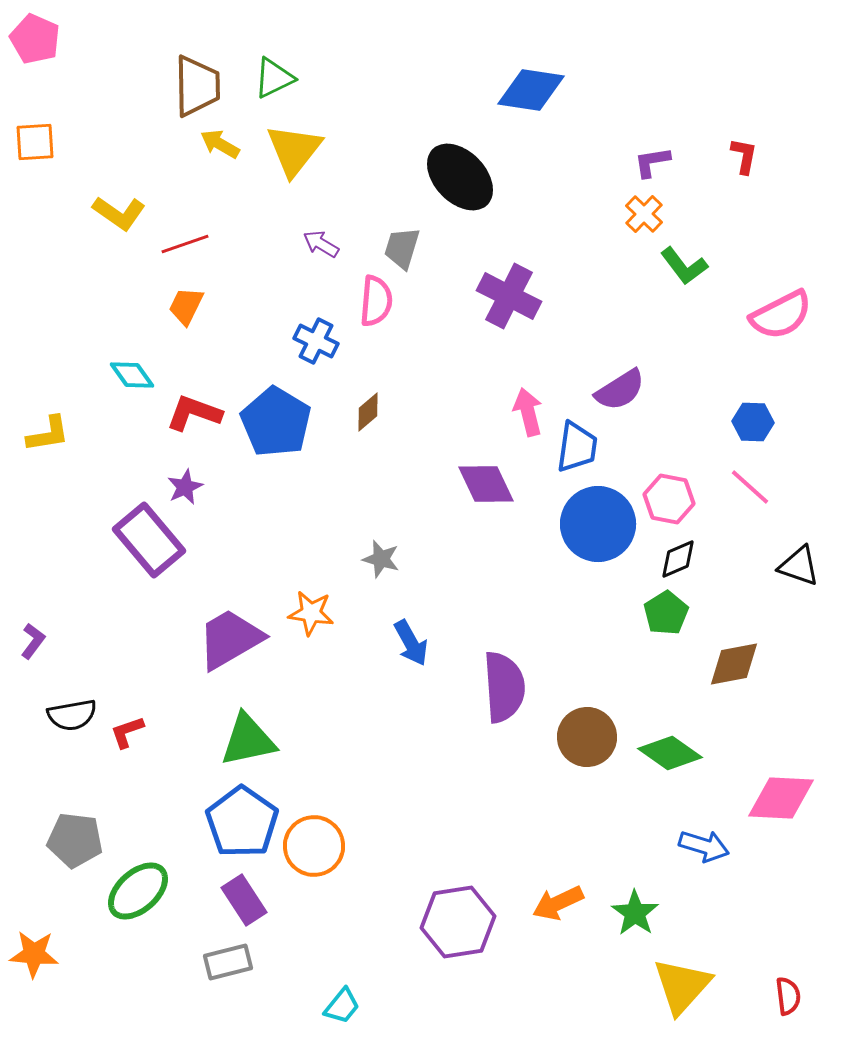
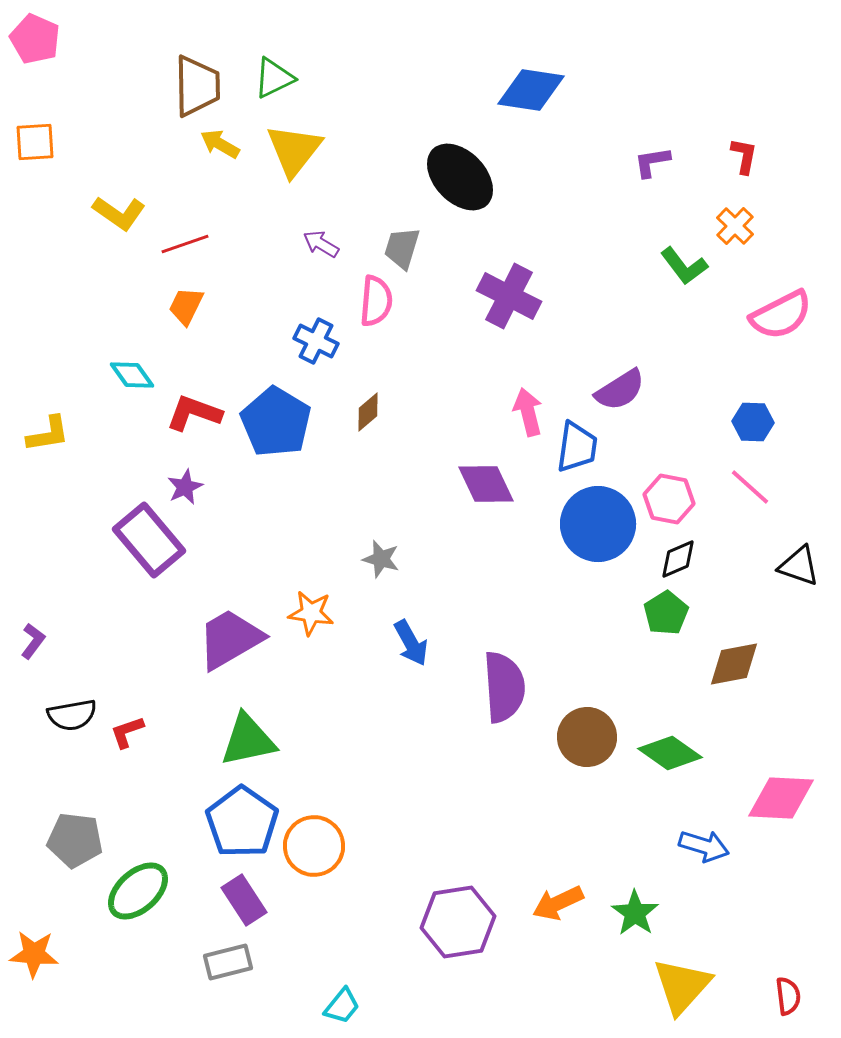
orange cross at (644, 214): moved 91 px right, 12 px down
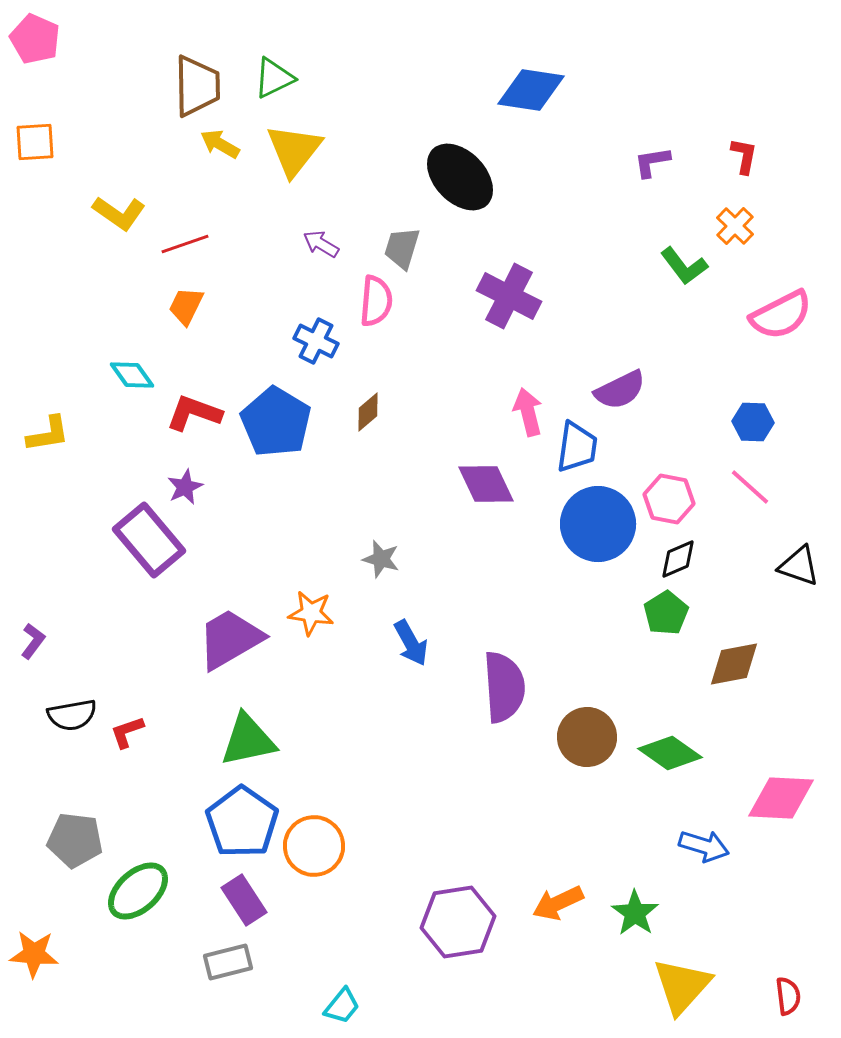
purple semicircle at (620, 390): rotated 6 degrees clockwise
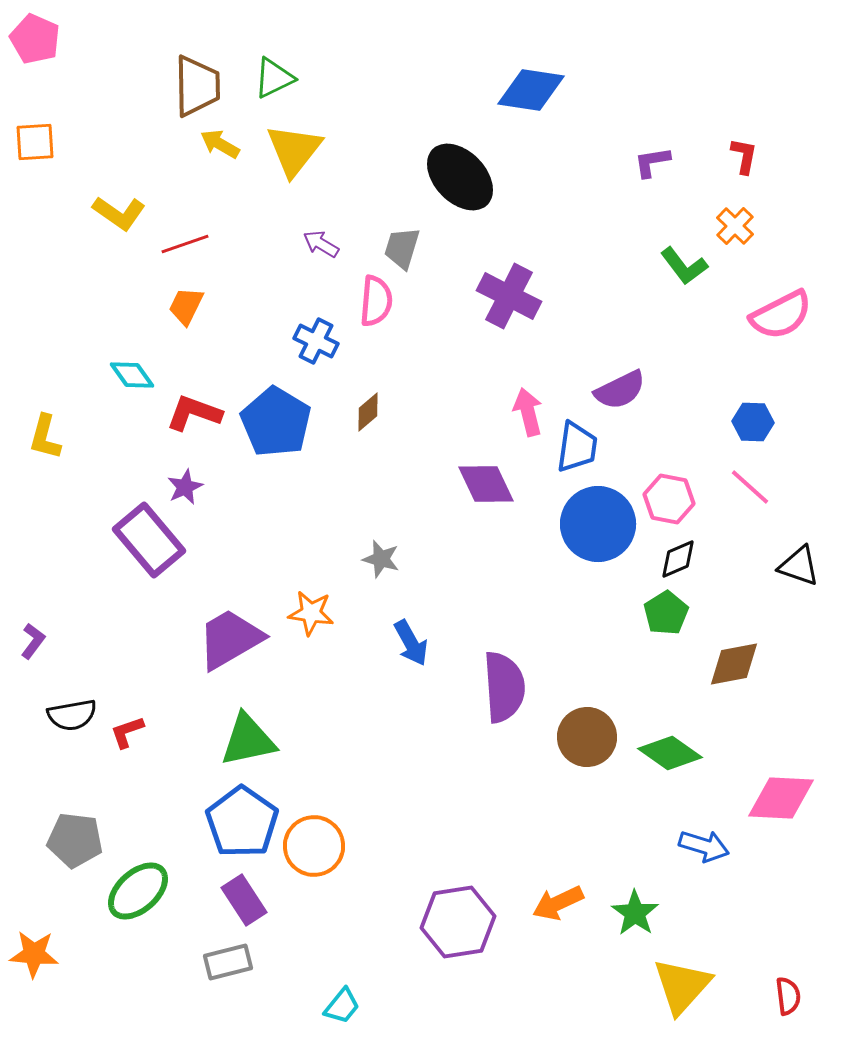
yellow L-shape at (48, 434): moved 3 px left, 3 px down; rotated 114 degrees clockwise
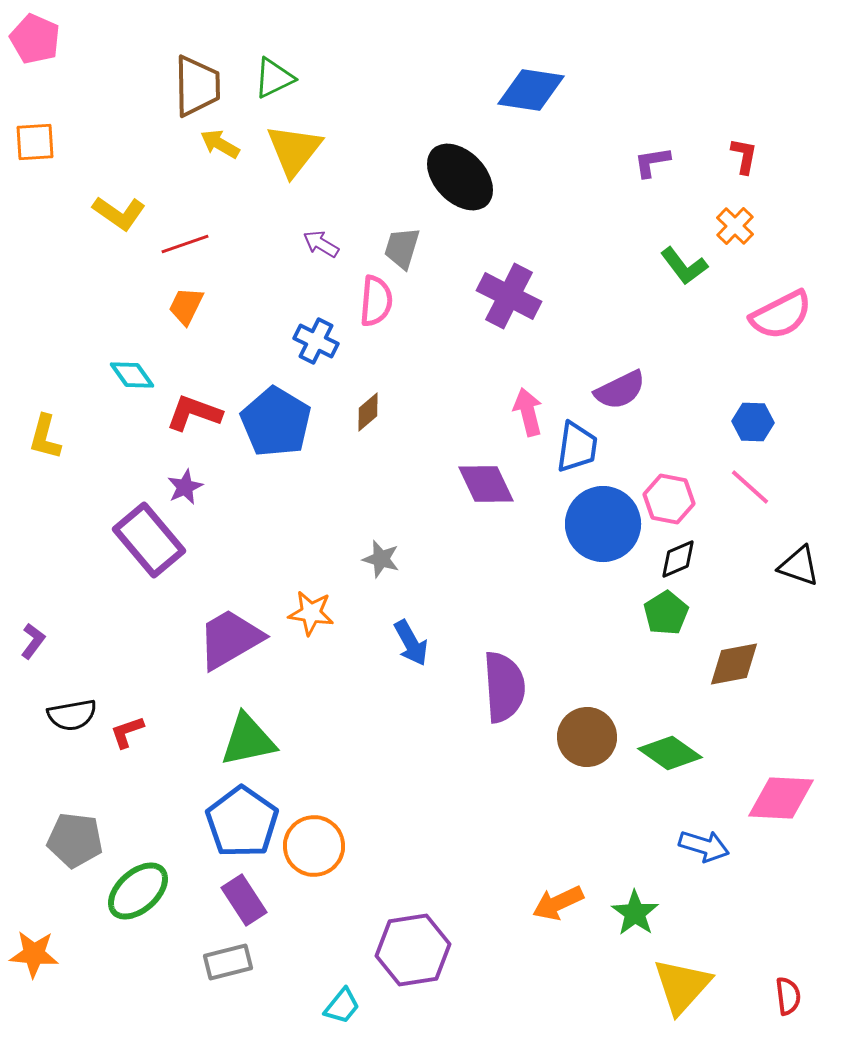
blue circle at (598, 524): moved 5 px right
purple hexagon at (458, 922): moved 45 px left, 28 px down
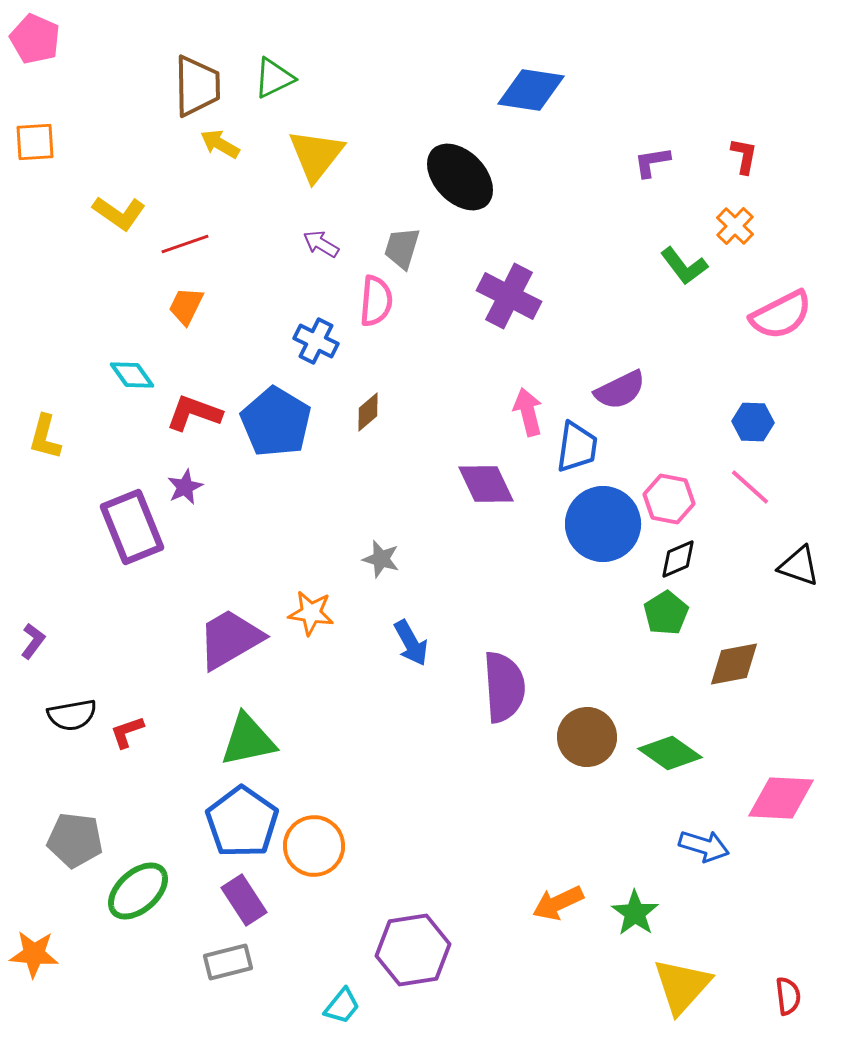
yellow triangle at (294, 150): moved 22 px right, 5 px down
purple rectangle at (149, 540): moved 17 px left, 13 px up; rotated 18 degrees clockwise
